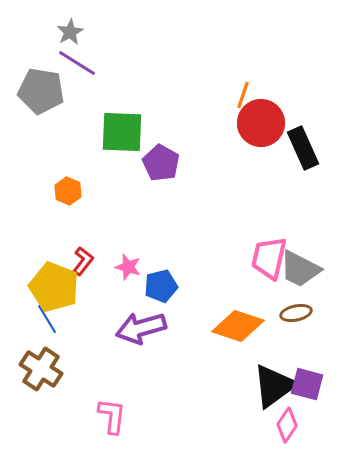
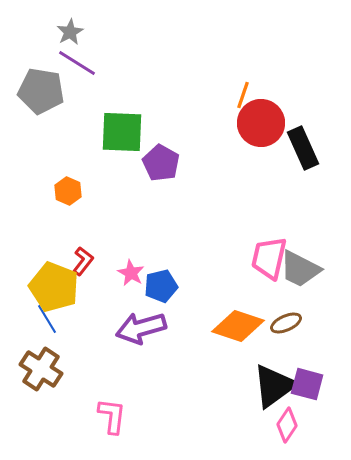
pink star: moved 3 px right, 6 px down; rotated 12 degrees clockwise
brown ellipse: moved 10 px left, 10 px down; rotated 12 degrees counterclockwise
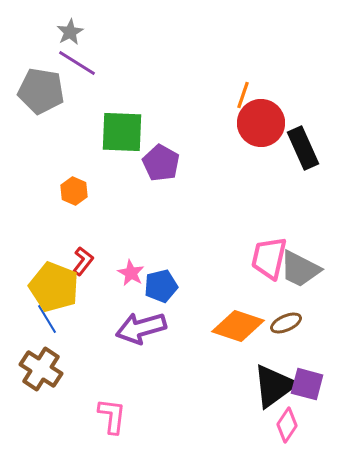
orange hexagon: moved 6 px right
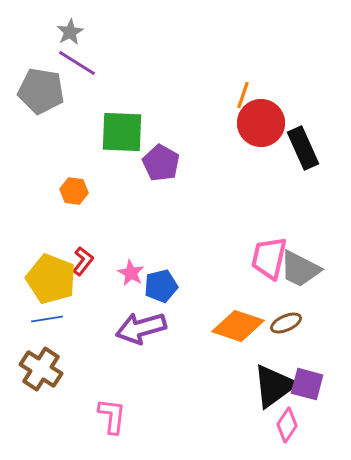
orange hexagon: rotated 16 degrees counterclockwise
yellow pentagon: moved 3 px left, 8 px up
blue line: rotated 68 degrees counterclockwise
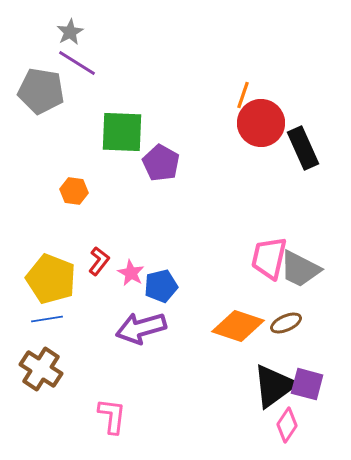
red L-shape: moved 16 px right
